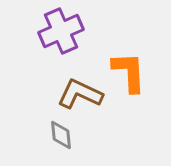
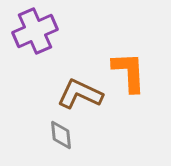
purple cross: moved 26 px left
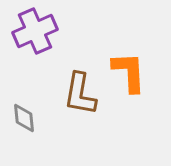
brown L-shape: rotated 105 degrees counterclockwise
gray diamond: moved 37 px left, 17 px up
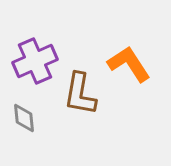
purple cross: moved 30 px down
orange L-shape: moved 8 px up; rotated 30 degrees counterclockwise
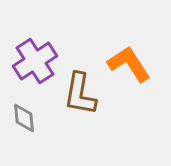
purple cross: rotated 9 degrees counterclockwise
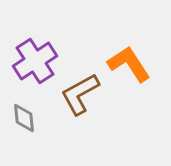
brown L-shape: rotated 51 degrees clockwise
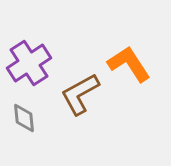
purple cross: moved 6 px left, 2 px down
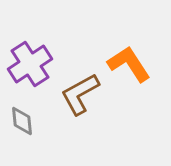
purple cross: moved 1 px right, 1 px down
gray diamond: moved 2 px left, 3 px down
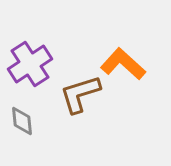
orange L-shape: moved 6 px left; rotated 15 degrees counterclockwise
brown L-shape: rotated 12 degrees clockwise
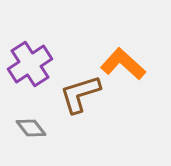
gray diamond: moved 9 px right, 7 px down; rotated 32 degrees counterclockwise
